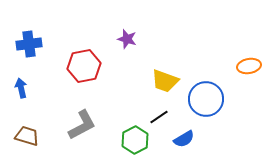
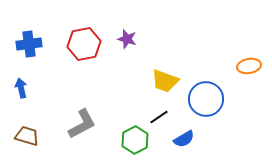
red hexagon: moved 22 px up
gray L-shape: moved 1 px up
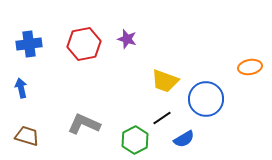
orange ellipse: moved 1 px right, 1 px down
black line: moved 3 px right, 1 px down
gray L-shape: moved 2 px right; rotated 128 degrees counterclockwise
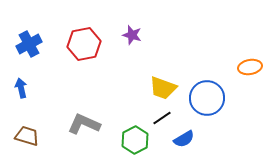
purple star: moved 5 px right, 4 px up
blue cross: rotated 20 degrees counterclockwise
yellow trapezoid: moved 2 px left, 7 px down
blue circle: moved 1 px right, 1 px up
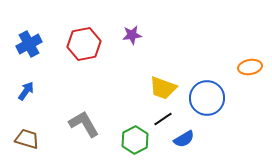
purple star: rotated 24 degrees counterclockwise
blue arrow: moved 5 px right, 3 px down; rotated 48 degrees clockwise
black line: moved 1 px right, 1 px down
gray L-shape: rotated 36 degrees clockwise
brown trapezoid: moved 3 px down
